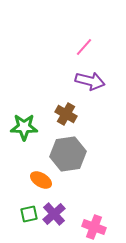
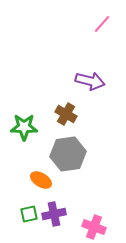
pink line: moved 18 px right, 23 px up
purple cross: rotated 30 degrees clockwise
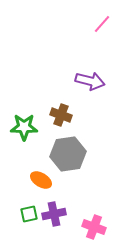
brown cross: moved 5 px left, 1 px down; rotated 10 degrees counterclockwise
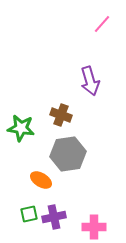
purple arrow: rotated 60 degrees clockwise
green star: moved 3 px left, 1 px down; rotated 8 degrees clockwise
purple cross: moved 3 px down
pink cross: rotated 20 degrees counterclockwise
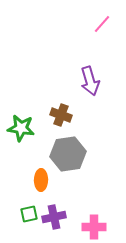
orange ellipse: rotated 60 degrees clockwise
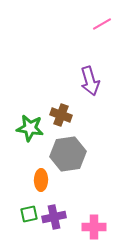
pink line: rotated 18 degrees clockwise
green star: moved 9 px right
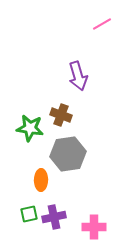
purple arrow: moved 12 px left, 5 px up
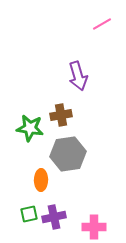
brown cross: rotated 30 degrees counterclockwise
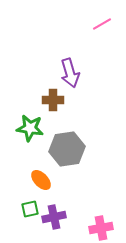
purple arrow: moved 8 px left, 3 px up
brown cross: moved 8 px left, 15 px up; rotated 10 degrees clockwise
gray hexagon: moved 1 px left, 5 px up
orange ellipse: rotated 45 degrees counterclockwise
green square: moved 1 px right, 5 px up
pink cross: moved 7 px right, 1 px down; rotated 10 degrees counterclockwise
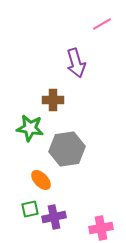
purple arrow: moved 6 px right, 10 px up
